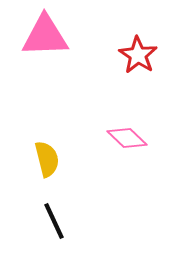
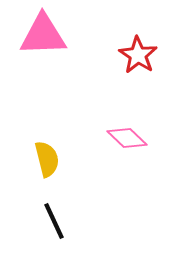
pink triangle: moved 2 px left, 1 px up
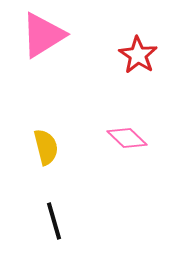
pink triangle: rotated 30 degrees counterclockwise
yellow semicircle: moved 1 px left, 12 px up
black line: rotated 9 degrees clockwise
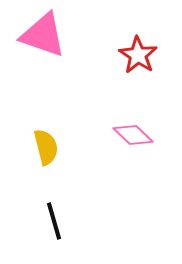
pink triangle: rotated 51 degrees clockwise
pink diamond: moved 6 px right, 3 px up
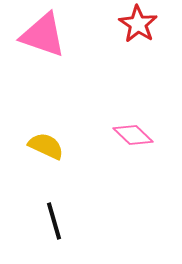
red star: moved 31 px up
yellow semicircle: moved 1 px up; rotated 51 degrees counterclockwise
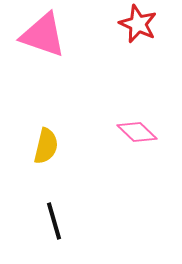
red star: rotated 9 degrees counterclockwise
pink diamond: moved 4 px right, 3 px up
yellow semicircle: rotated 78 degrees clockwise
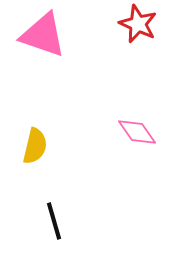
pink diamond: rotated 12 degrees clockwise
yellow semicircle: moved 11 px left
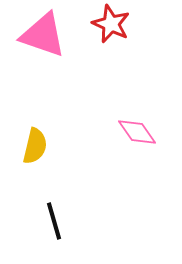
red star: moved 27 px left
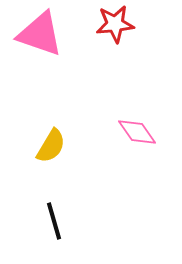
red star: moved 4 px right; rotated 30 degrees counterclockwise
pink triangle: moved 3 px left, 1 px up
yellow semicircle: moved 16 px right; rotated 18 degrees clockwise
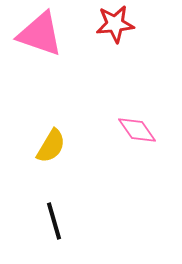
pink diamond: moved 2 px up
